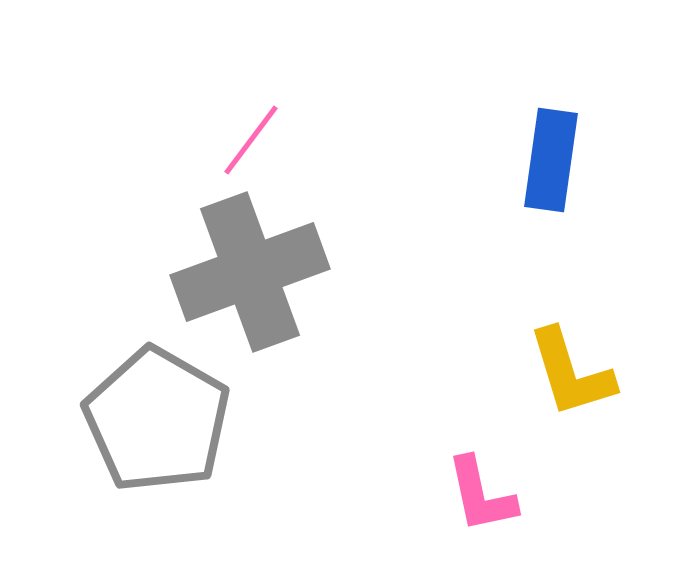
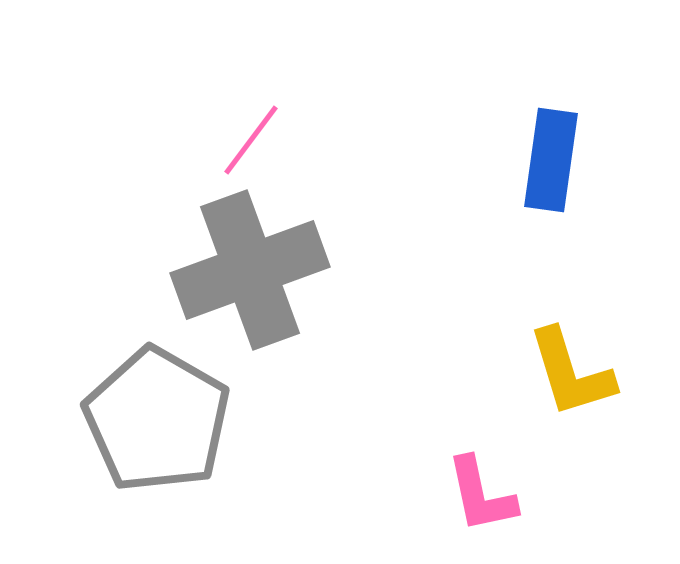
gray cross: moved 2 px up
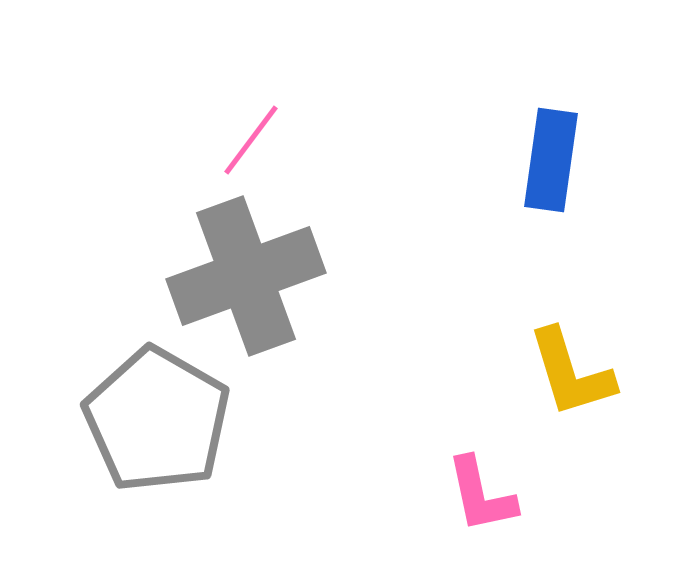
gray cross: moved 4 px left, 6 px down
